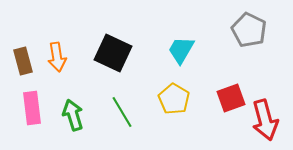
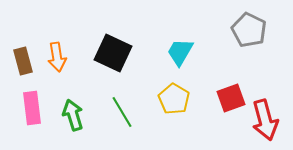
cyan trapezoid: moved 1 px left, 2 px down
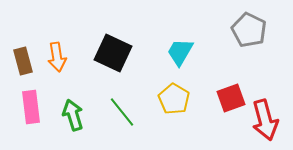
pink rectangle: moved 1 px left, 1 px up
green line: rotated 8 degrees counterclockwise
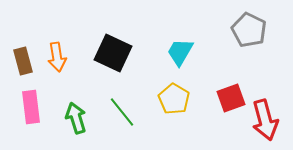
green arrow: moved 3 px right, 3 px down
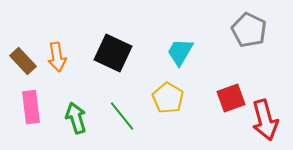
brown rectangle: rotated 28 degrees counterclockwise
yellow pentagon: moved 6 px left, 1 px up
green line: moved 4 px down
